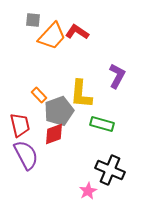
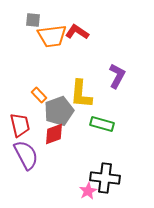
orange trapezoid: rotated 40 degrees clockwise
black cross: moved 5 px left, 8 px down; rotated 16 degrees counterclockwise
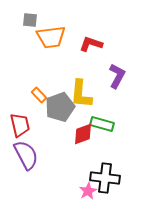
gray square: moved 3 px left
red L-shape: moved 14 px right, 12 px down; rotated 15 degrees counterclockwise
orange trapezoid: moved 1 px left, 1 px down
gray pentagon: moved 1 px right, 4 px up
red diamond: moved 29 px right
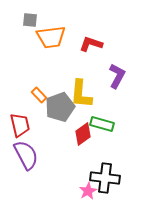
red diamond: rotated 15 degrees counterclockwise
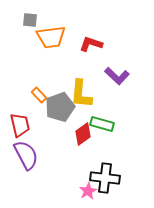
purple L-shape: rotated 105 degrees clockwise
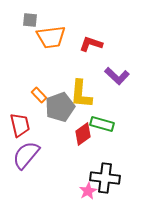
purple semicircle: rotated 112 degrees counterclockwise
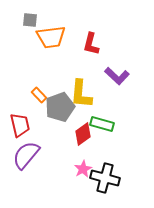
red L-shape: rotated 95 degrees counterclockwise
black cross: rotated 8 degrees clockwise
pink star: moved 5 px left, 22 px up
